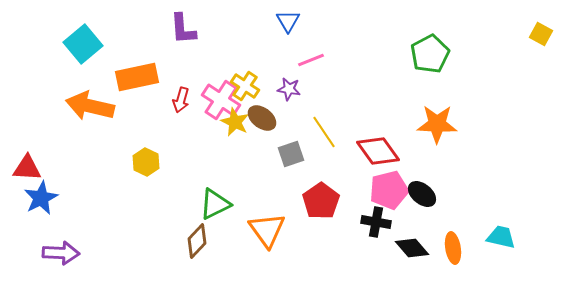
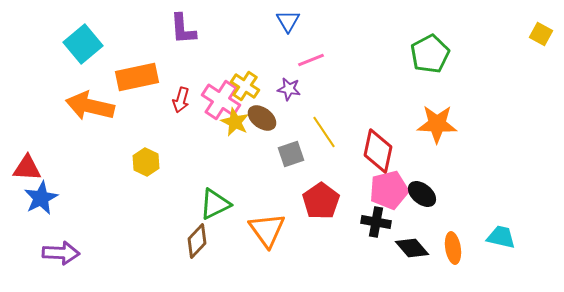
red diamond: rotated 48 degrees clockwise
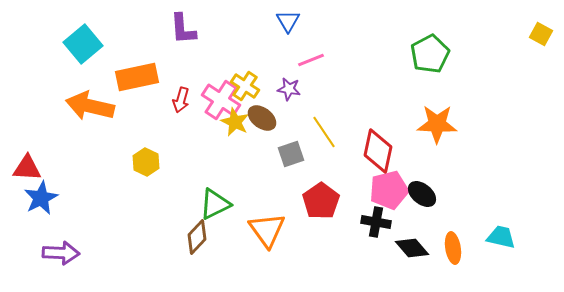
brown diamond: moved 4 px up
